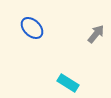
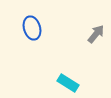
blue ellipse: rotated 30 degrees clockwise
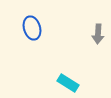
gray arrow: moved 2 px right; rotated 144 degrees clockwise
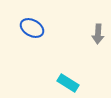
blue ellipse: rotated 45 degrees counterclockwise
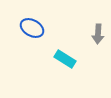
cyan rectangle: moved 3 px left, 24 px up
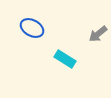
gray arrow: rotated 48 degrees clockwise
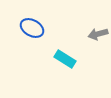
gray arrow: rotated 24 degrees clockwise
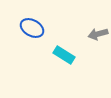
cyan rectangle: moved 1 px left, 4 px up
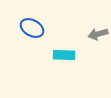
cyan rectangle: rotated 30 degrees counterclockwise
